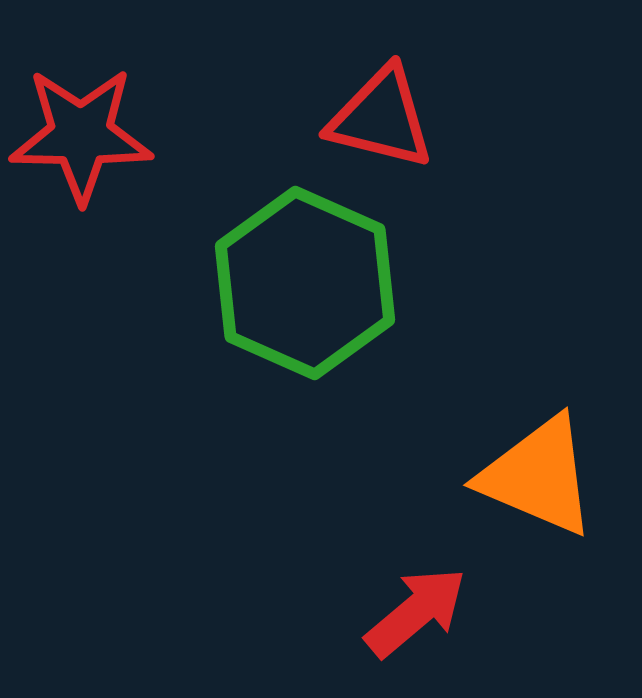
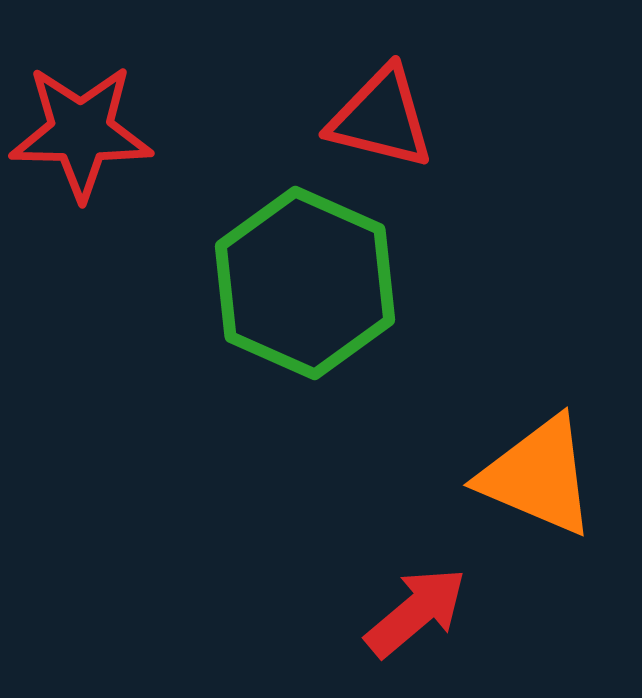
red star: moved 3 px up
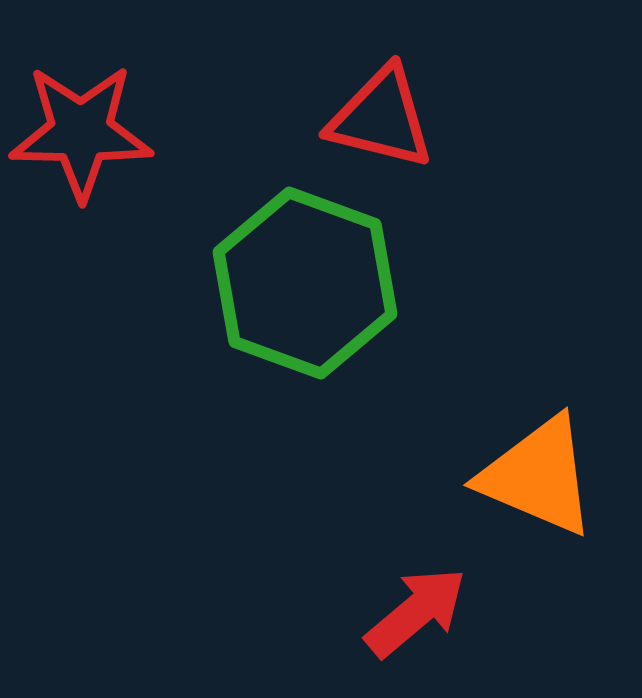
green hexagon: rotated 4 degrees counterclockwise
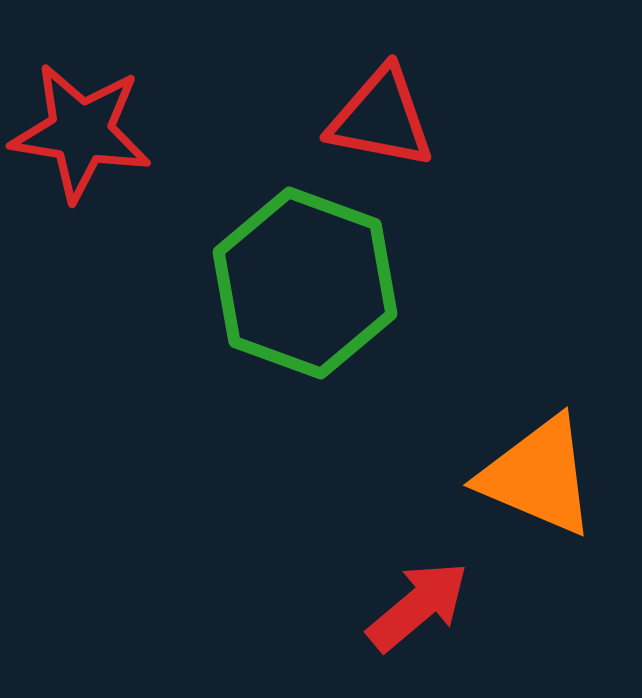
red triangle: rotated 3 degrees counterclockwise
red star: rotated 8 degrees clockwise
red arrow: moved 2 px right, 6 px up
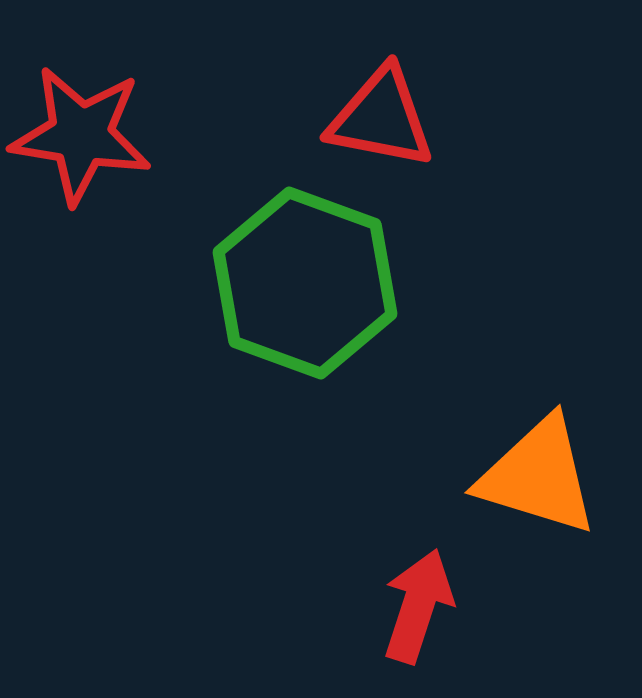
red star: moved 3 px down
orange triangle: rotated 6 degrees counterclockwise
red arrow: rotated 32 degrees counterclockwise
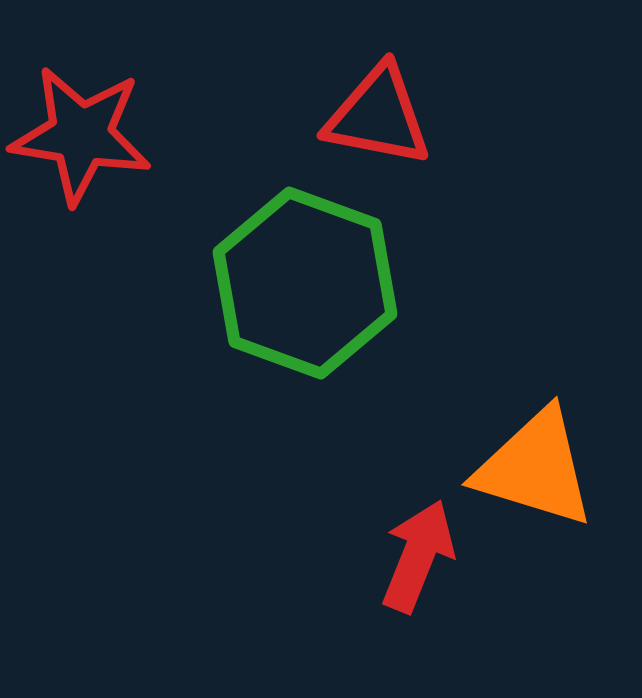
red triangle: moved 3 px left, 2 px up
orange triangle: moved 3 px left, 8 px up
red arrow: moved 50 px up; rotated 4 degrees clockwise
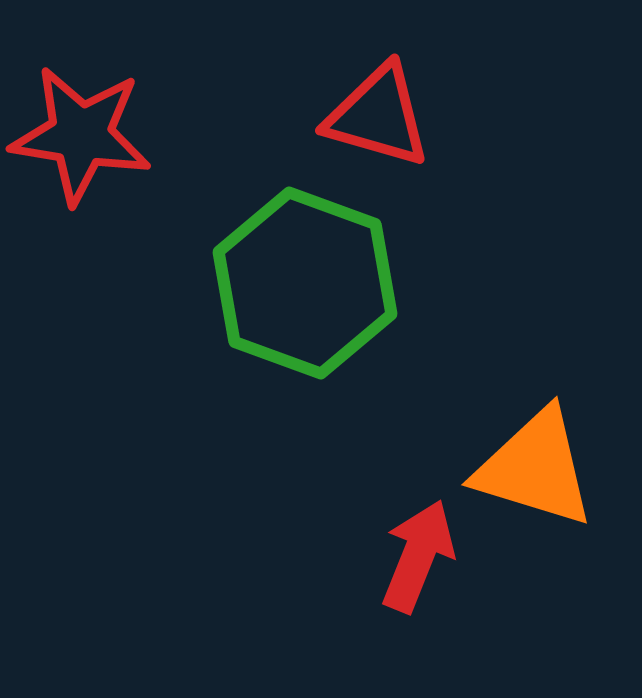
red triangle: rotated 5 degrees clockwise
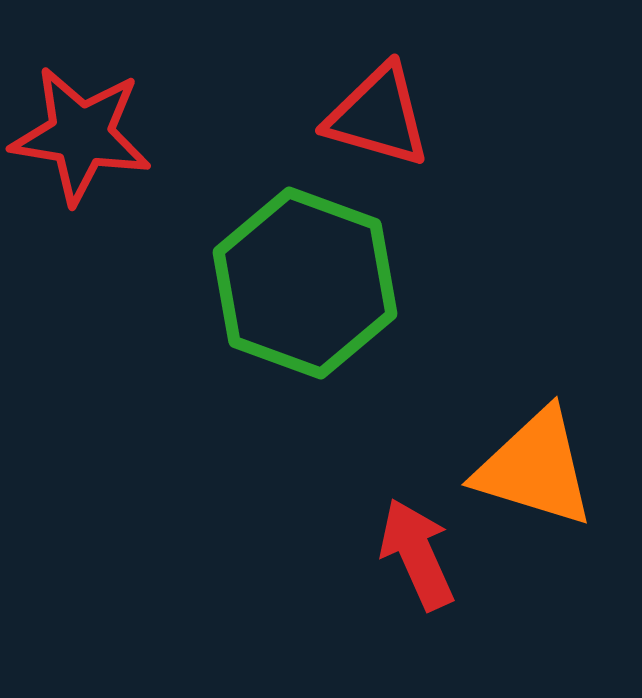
red arrow: moved 1 px left, 2 px up; rotated 46 degrees counterclockwise
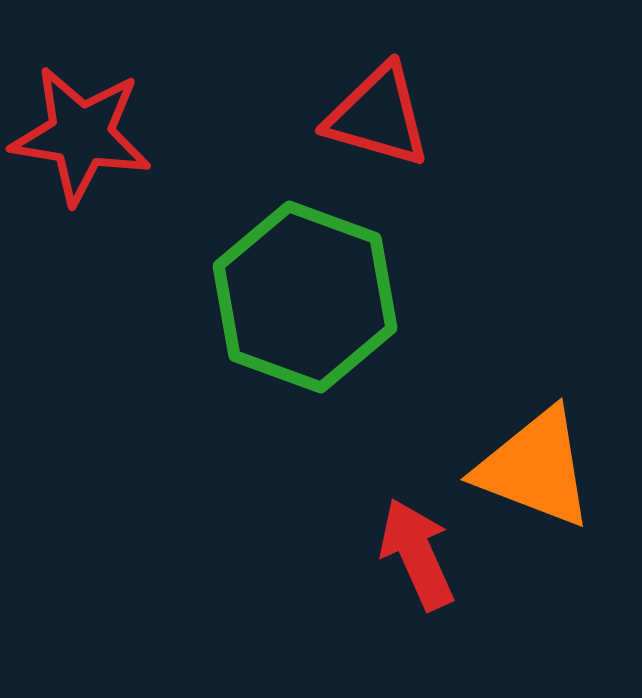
green hexagon: moved 14 px down
orange triangle: rotated 4 degrees clockwise
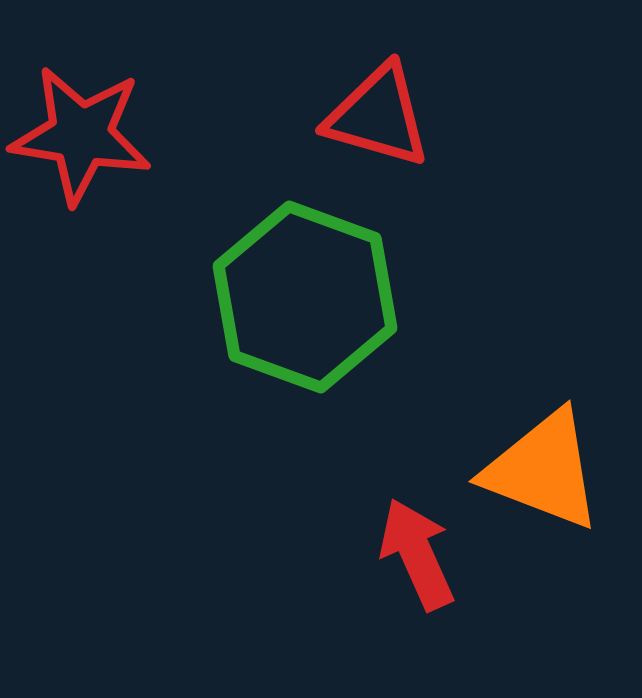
orange triangle: moved 8 px right, 2 px down
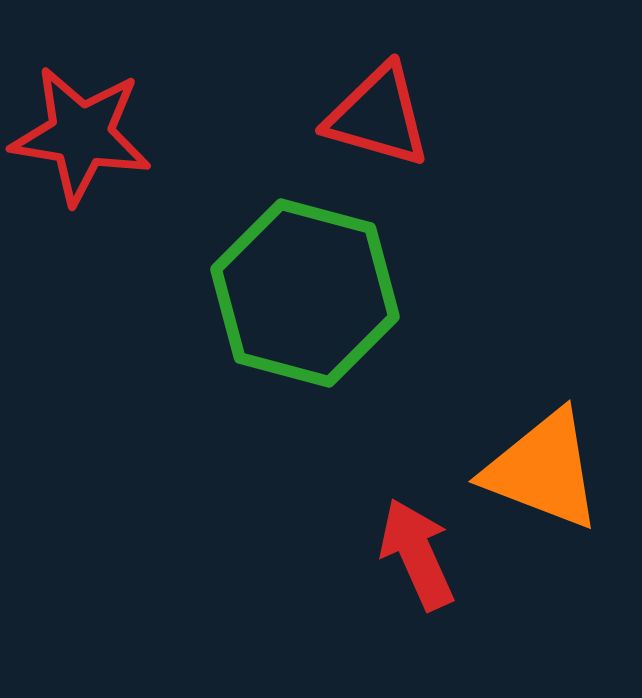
green hexagon: moved 4 px up; rotated 5 degrees counterclockwise
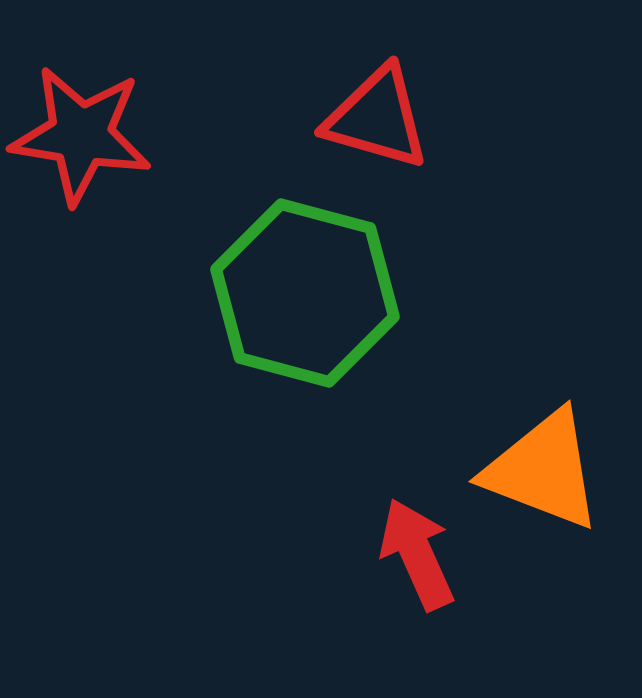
red triangle: moved 1 px left, 2 px down
